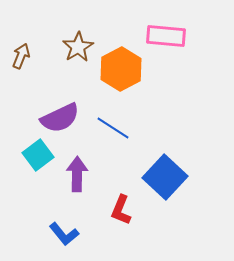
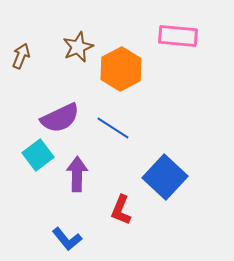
pink rectangle: moved 12 px right
brown star: rotated 8 degrees clockwise
blue L-shape: moved 3 px right, 5 px down
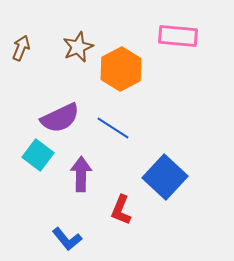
brown arrow: moved 8 px up
cyan square: rotated 16 degrees counterclockwise
purple arrow: moved 4 px right
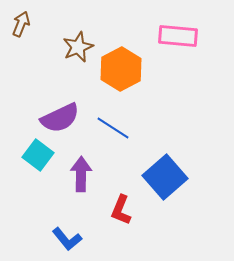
brown arrow: moved 24 px up
blue square: rotated 6 degrees clockwise
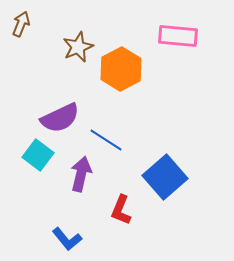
blue line: moved 7 px left, 12 px down
purple arrow: rotated 12 degrees clockwise
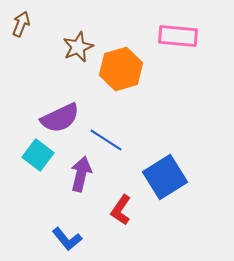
orange hexagon: rotated 12 degrees clockwise
blue square: rotated 9 degrees clockwise
red L-shape: rotated 12 degrees clockwise
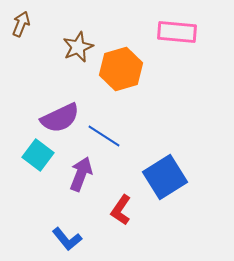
pink rectangle: moved 1 px left, 4 px up
blue line: moved 2 px left, 4 px up
purple arrow: rotated 8 degrees clockwise
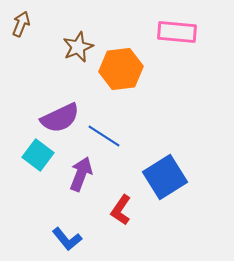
orange hexagon: rotated 9 degrees clockwise
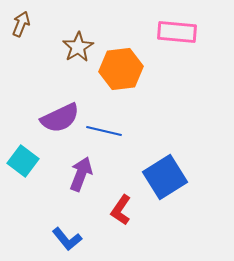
brown star: rotated 8 degrees counterclockwise
blue line: moved 5 px up; rotated 20 degrees counterclockwise
cyan square: moved 15 px left, 6 px down
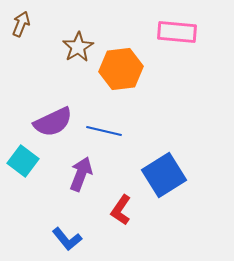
purple semicircle: moved 7 px left, 4 px down
blue square: moved 1 px left, 2 px up
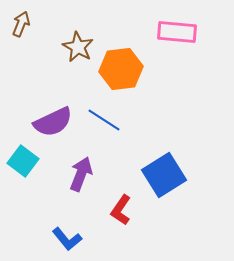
brown star: rotated 12 degrees counterclockwise
blue line: moved 11 px up; rotated 20 degrees clockwise
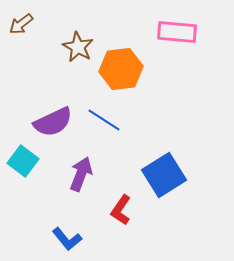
brown arrow: rotated 150 degrees counterclockwise
